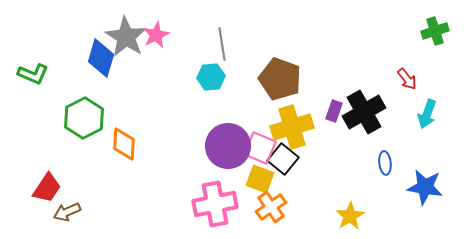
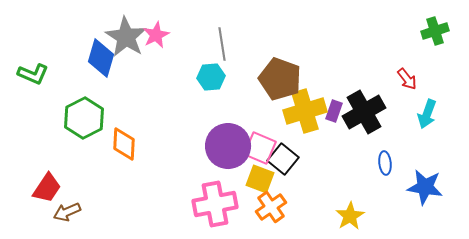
yellow cross: moved 13 px right, 16 px up
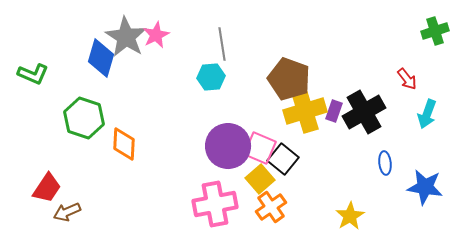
brown pentagon: moved 9 px right
green hexagon: rotated 15 degrees counterclockwise
yellow square: rotated 28 degrees clockwise
